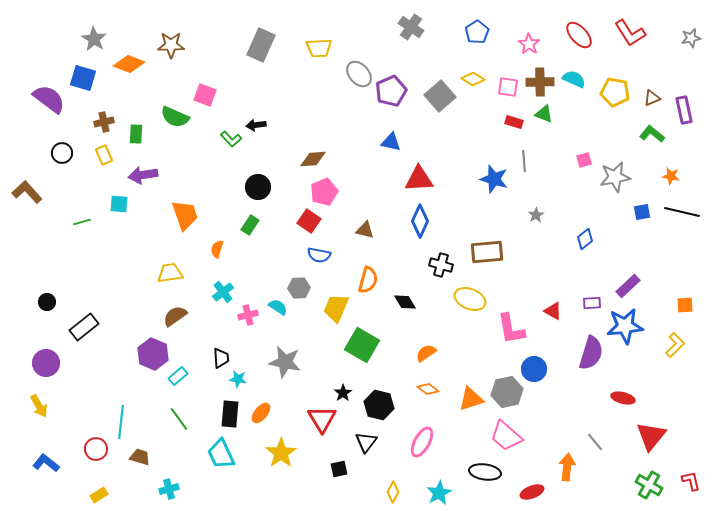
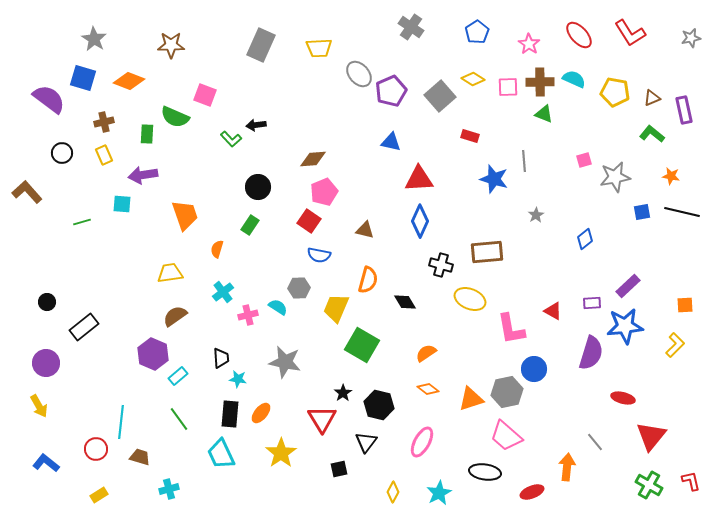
orange diamond at (129, 64): moved 17 px down
pink square at (508, 87): rotated 10 degrees counterclockwise
red rectangle at (514, 122): moved 44 px left, 14 px down
green rectangle at (136, 134): moved 11 px right
cyan square at (119, 204): moved 3 px right
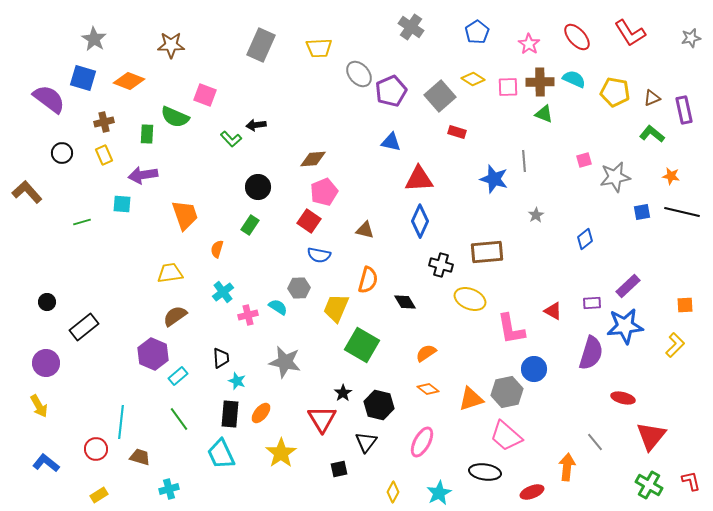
red ellipse at (579, 35): moved 2 px left, 2 px down
red rectangle at (470, 136): moved 13 px left, 4 px up
cyan star at (238, 379): moved 1 px left, 2 px down; rotated 12 degrees clockwise
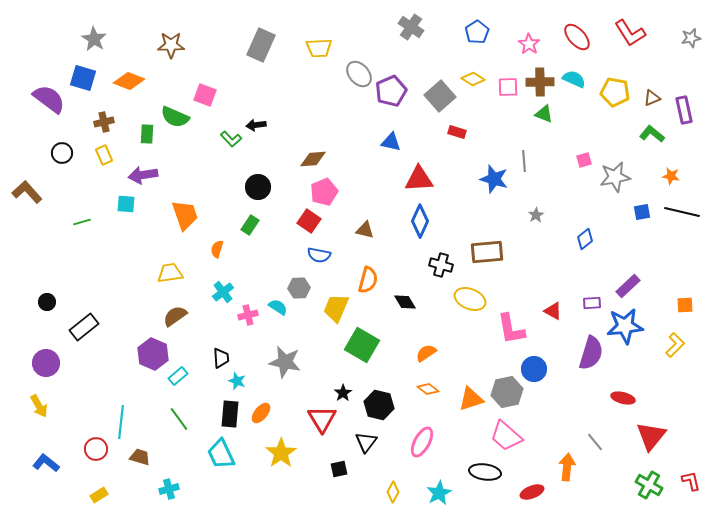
cyan square at (122, 204): moved 4 px right
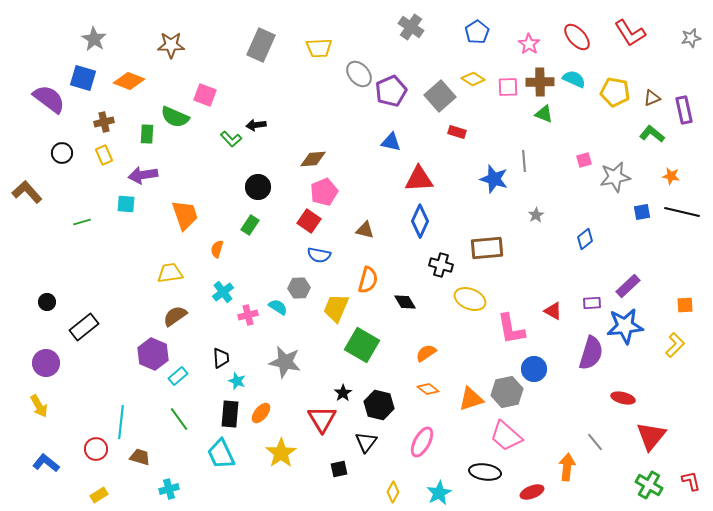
brown rectangle at (487, 252): moved 4 px up
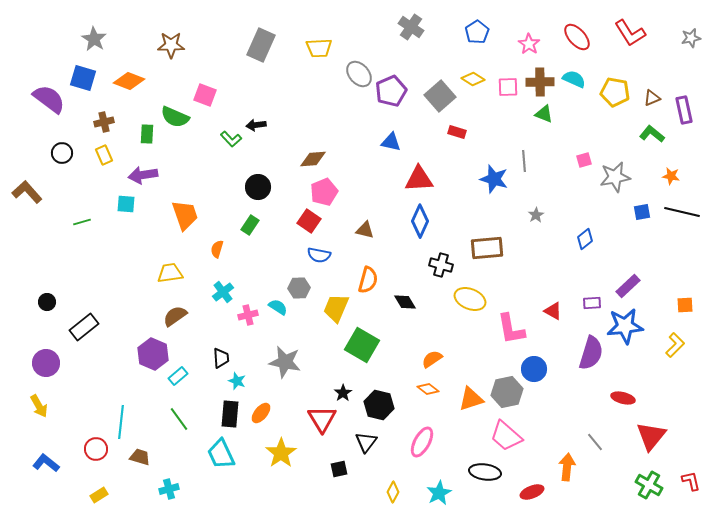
orange semicircle at (426, 353): moved 6 px right, 6 px down
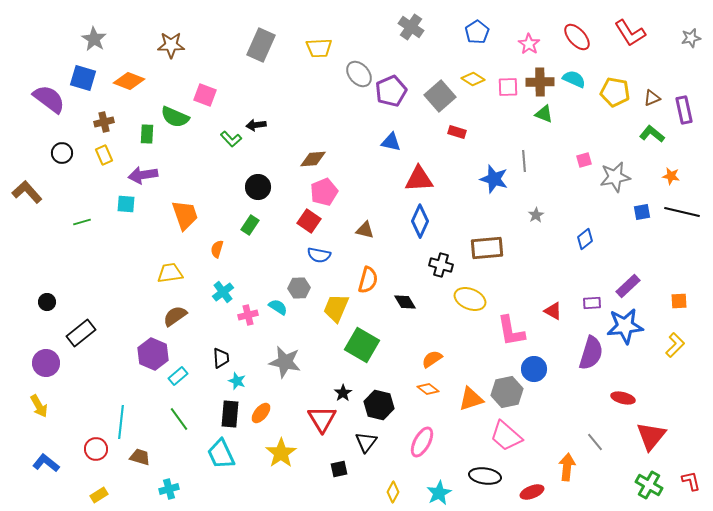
orange square at (685, 305): moved 6 px left, 4 px up
black rectangle at (84, 327): moved 3 px left, 6 px down
pink L-shape at (511, 329): moved 2 px down
black ellipse at (485, 472): moved 4 px down
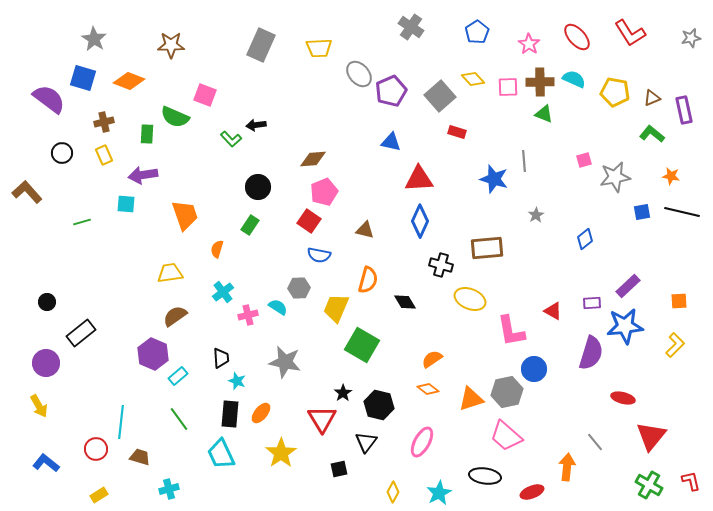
yellow diamond at (473, 79): rotated 15 degrees clockwise
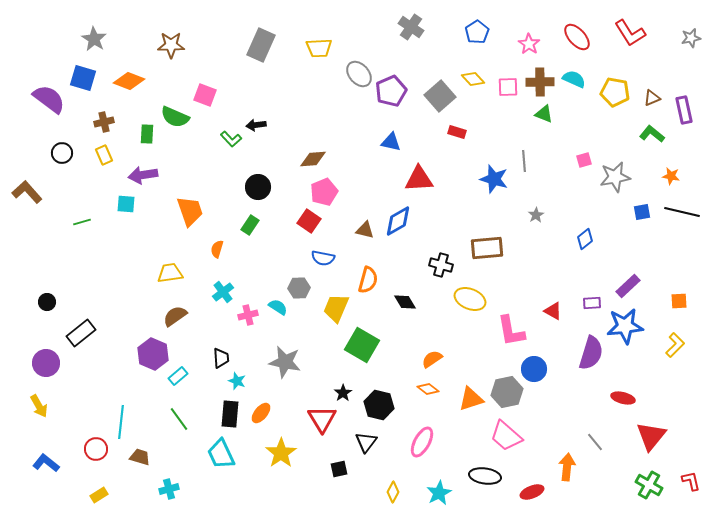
orange trapezoid at (185, 215): moved 5 px right, 4 px up
blue diamond at (420, 221): moved 22 px left; rotated 36 degrees clockwise
blue semicircle at (319, 255): moved 4 px right, 3 px down
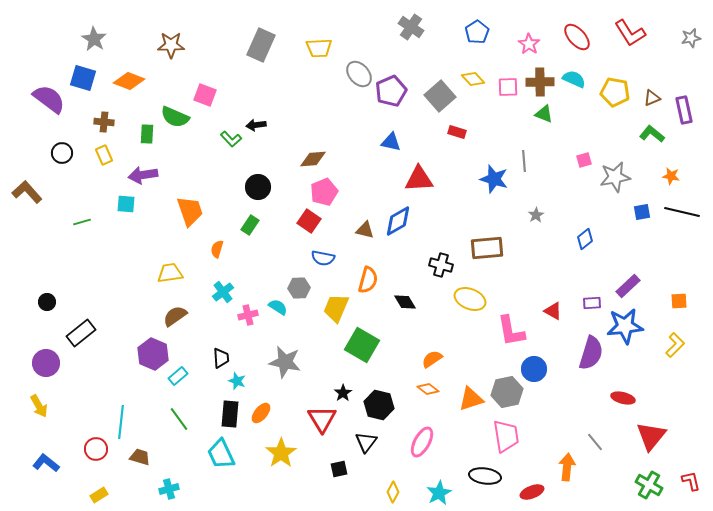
brown cross at (104, 122): rotated 18 degrees clockwise
pink trapezoid at (506, 436): rotated 140 degrees counterclockwise
